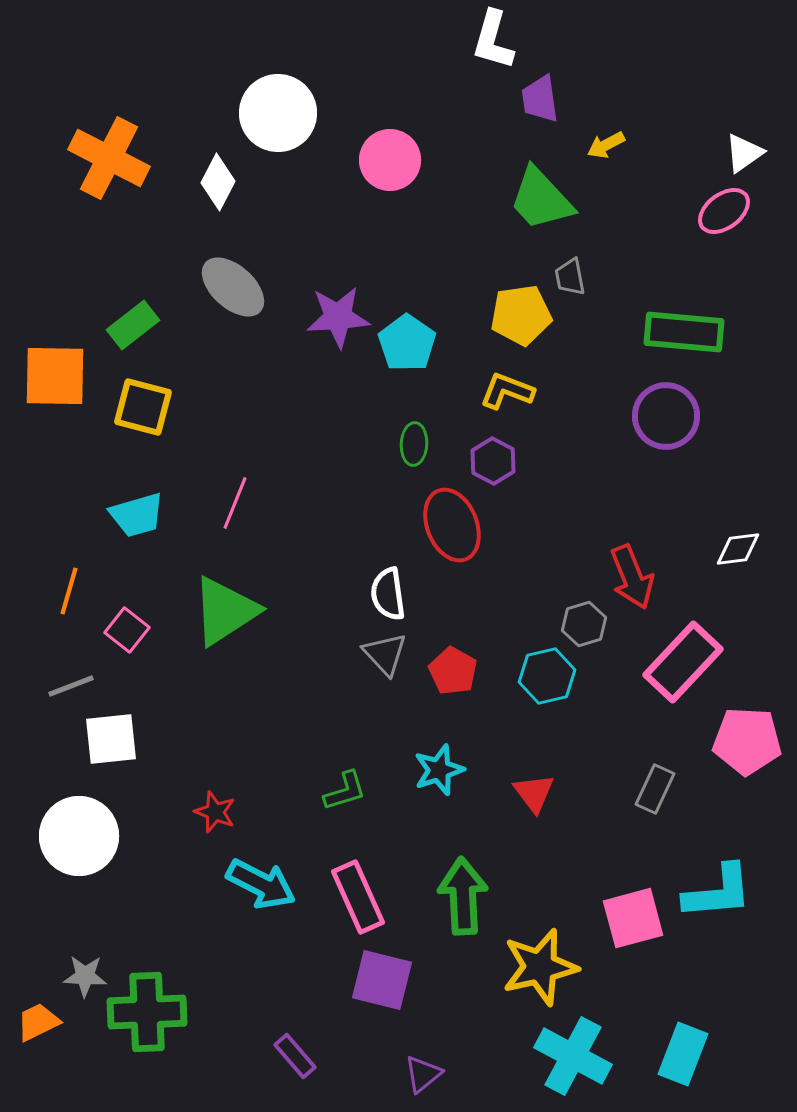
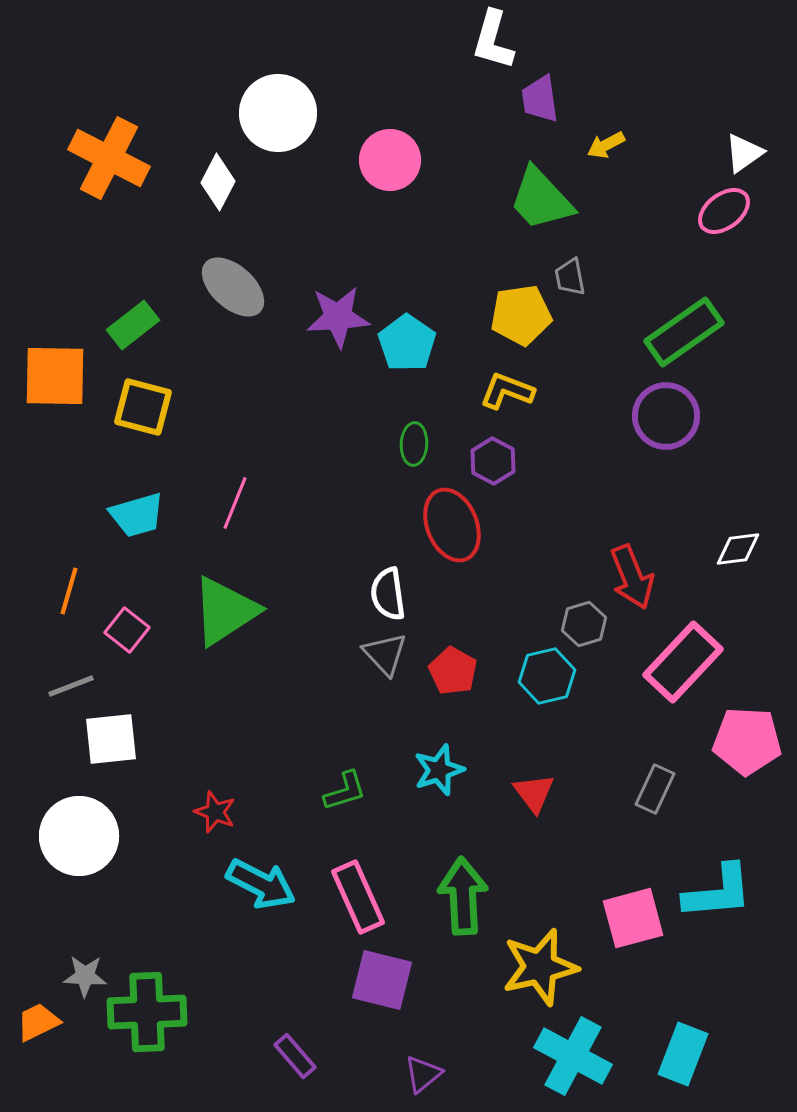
green rectangle at (684, 332): rotated 40 degrees counterclockwise
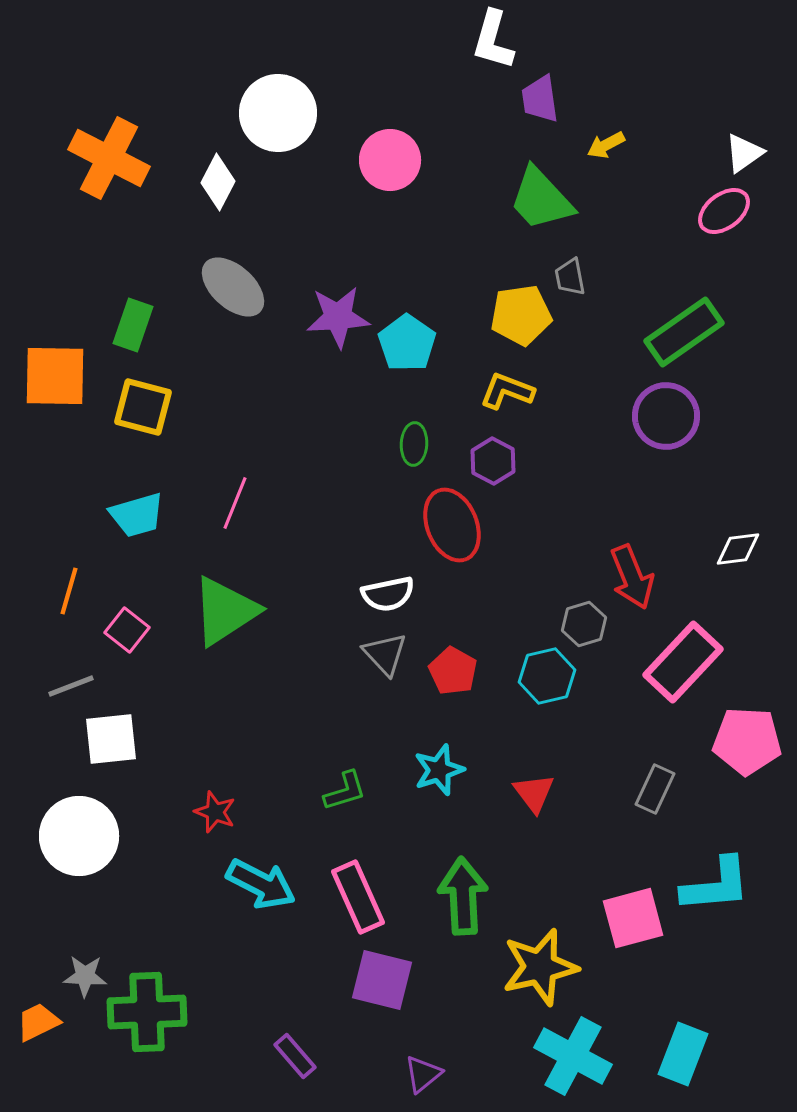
green rectangle at (133, 325): rotated 33 degrees counterclockwise
white semicircle at (388, 594): rotated 94 degrees counterclockwise
cyan L-shape at (718, 892): moved 2 px left, 7 px up
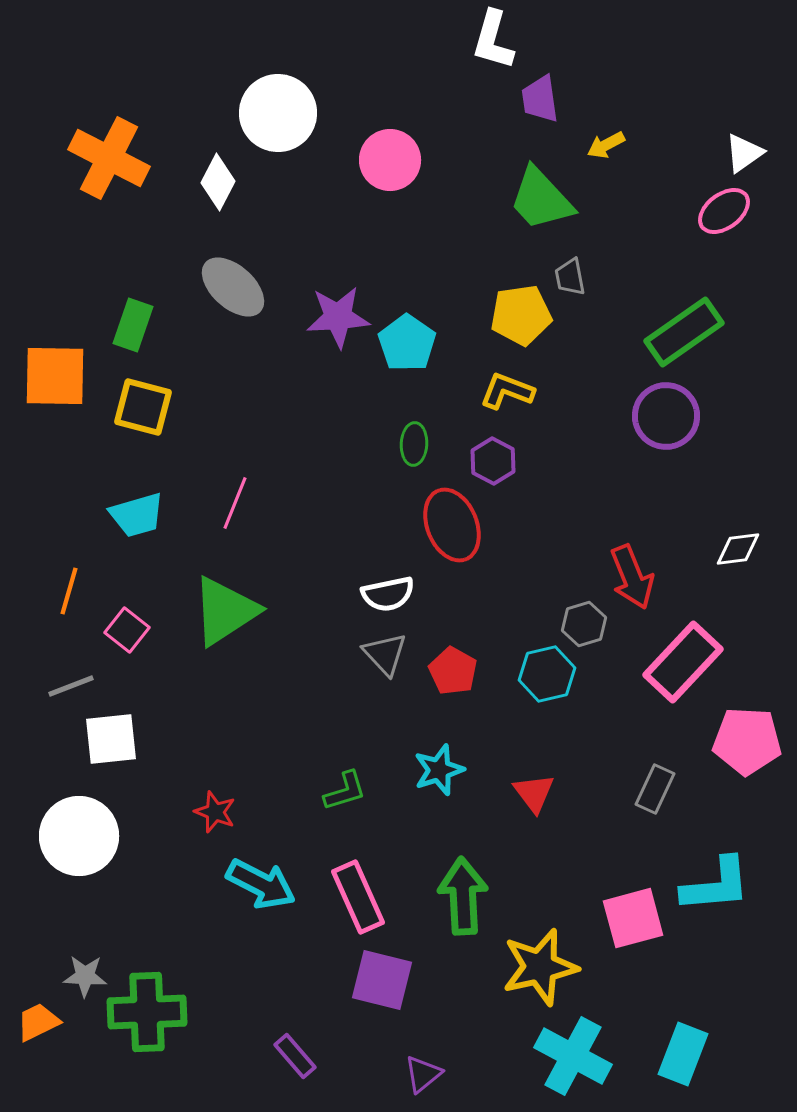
cyan hexagon at (547, 676): moved 2 px up
